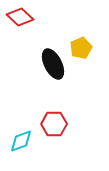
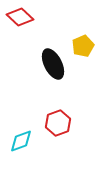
yellow pentagon: moved 2 px right, 2 px up
red hexagon: moved 4 px right, 1 px up; rotated 20 degrees counterclockwise
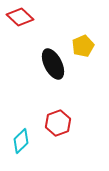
cyan diamond: rotated 25 degrees counterclockwise
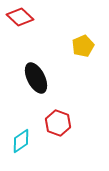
black ellipse: moved 17 px left, 14 px down
red hexagon: rotated 20 degrees counterclockwise
cyan diamond: rotated 10 degrees clockwise
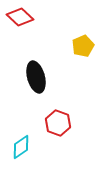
black ellipse: moved 1 px up; rotated 12 degrees clockwise
cyan diamond: moved 6 px down
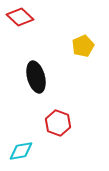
cyan diamond: moved 4 px down; rotated 25 degrees clockwise
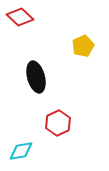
red hexagon: rotated 15 degrees clockwise
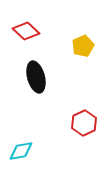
red diamond: moved 6 px right, 14 px down
red hexagon: moved 26 px right
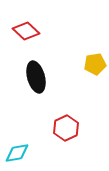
yellow pentagon: moved 12 px right, 18 px down; rotated 15 degrees clockwise
red hexagon: moved 18 px left, 5 px down
cyan diamond: moved 4 px left, 2 px down
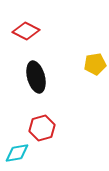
red diamond: rotated 16 degrees counterclockwise
red hexagon: moved 24 px left; rotated 10 degrees clockwise
